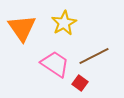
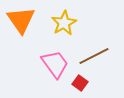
orange triangle: moved 1 px left, 8 px up
pink trapezoid: rotated 20 degrees clockwise
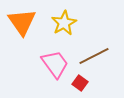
orange triangle: moved 1 px right, 2 px down
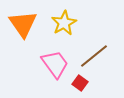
orange triangle: moved 1 px right, 2 px down
brown line: rotated 12 degrees counterclockwise
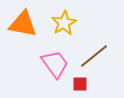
orange triangle: rotated 44 degrees counterclockwise
red square: moved 1 px down; rotated 35 degrees counterclockwise
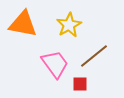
yellow star: moved 5 px right, 2 px down
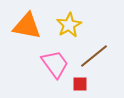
orange triangle: moved 4 px right, 2 px down
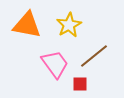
orange triangle: moved 1 px up
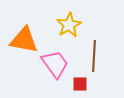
orange triangle: moved 3 px left, 15 px down
brown line: rotated 48 degrees counterclockwise
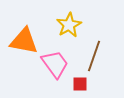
orange triangle: moved 1 px down
brown line: rotated 16 degrees clockwise
